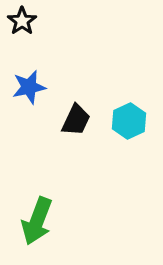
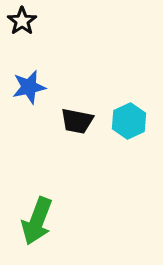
black trapezoid: moved 1 px right, 1 px down; rotated 76 degrees clockwise
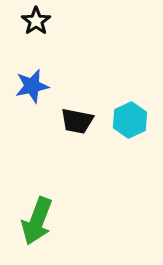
black star: moved 14 px right
blue star: moved 3 px right, 1 px up
cyan hexagon: moved 1 px right, 1 px up
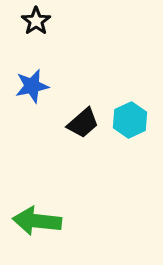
black trapezoid: moved 6 px right, 2 px down; rotated 52 degrees counterclockwise
green arrow: rotated 75 degrees clockwise
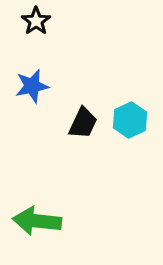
black trapezoid: rotated 24 degrees counterclockwise
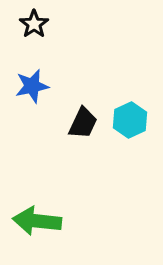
black star: moved 2 px left, 3 px down
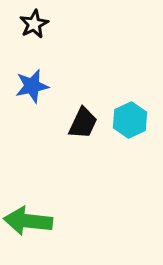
black star: rotated 8 degrees clockwise
green arrow: moved 9 px left
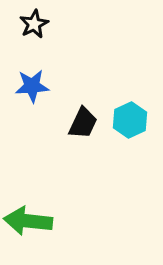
blue star: rotated 8 degrees clockwise
